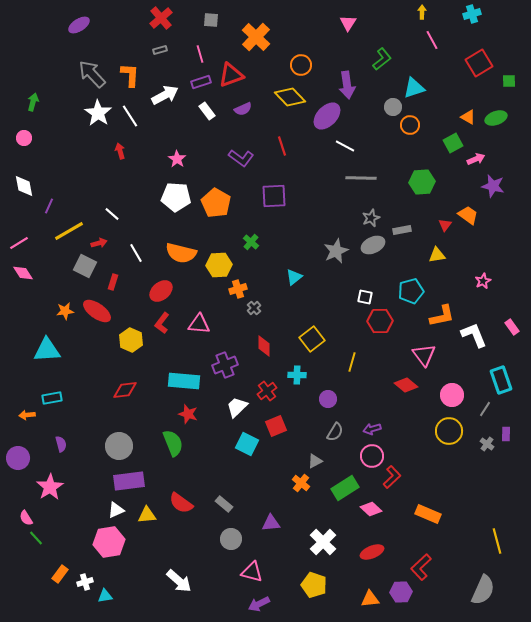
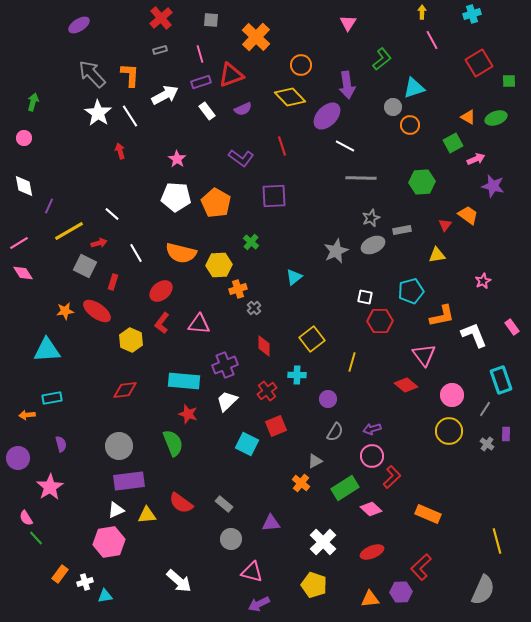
white trapezoid at (237, 407): moved 10 px left, 6 px up
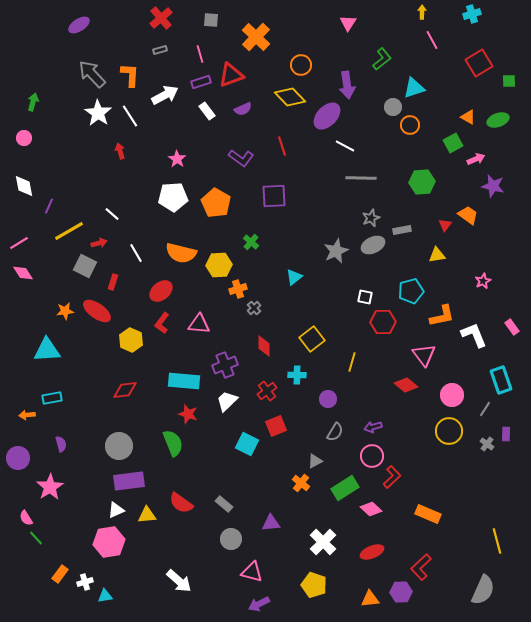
green ellipse at (496, 118): moved 2 px right, 2 px down
white pentagon at (176, 197): moved 3 px left; rotated 8 degrees counterclockwise
red hexagon at (380, 321): moved 3 px right, 1 px down
purple arrow at (372, 429): moved 1 px right, 2 px up
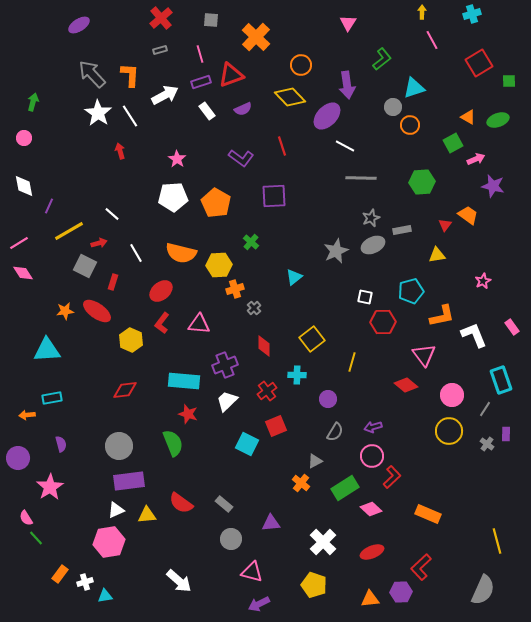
orange cross at (238, 289): moved 3 px left
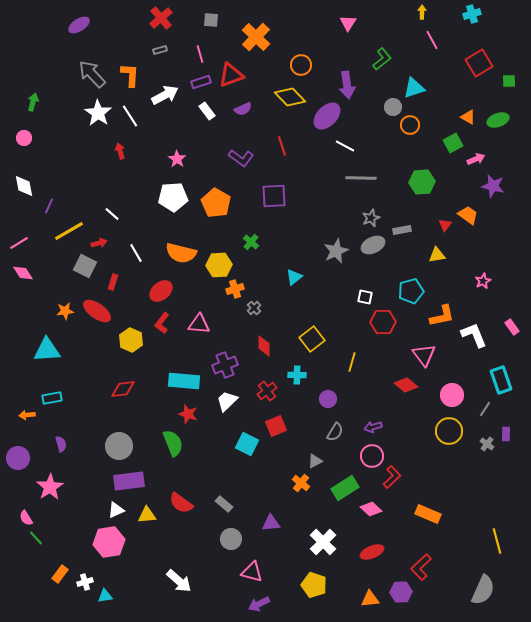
red diamond at (125, 390): moved 2 px left, 1 px up
